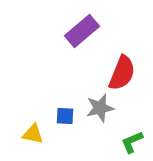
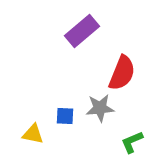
gray star: rotated 8 degrees clockwise
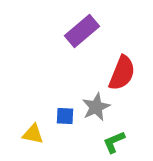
gray star: moved 4 px left, 1 px up; rotated 20 degrees counterclockwise
green L-shape: moved 18 px left
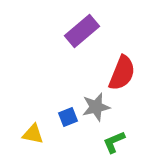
gray star: rotated 12 degrees clockwise
blue square: moved 3 px right, 1 px down; rotated 24 degrees counterclockwise
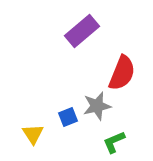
gray star: moved 1 px right, 1 px up
yellow triangle: rotated 45 degrees clockwise
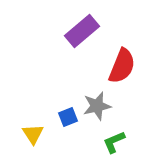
red semicircle: moved 7 px up
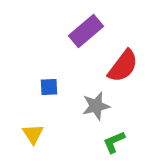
purple rectangle: moved 4 px right
red semicircle: moved 1 px right; rotated 15 degrees clockwise
gray star: moved 1 px left
blue square: moved 19 px left, 30 px up; rotated 18 degrees clockwise
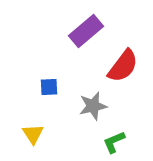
gray star: moved 3 px left
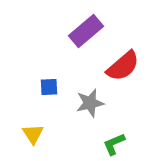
red semicircle: rotated 12 degrees clockwise
gray star: moved 3 px left, 3 px up
green L-shape: moved 2 px down
